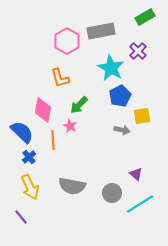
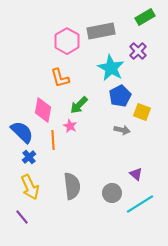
yellow square: moved 4 px up; rotated 30 degrees clockwise
gray semicircle: rotated 108 degrees counterclockwise
purple line: moved 1 px right
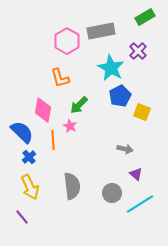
gray arrow: moved 3 px right, 19 px down
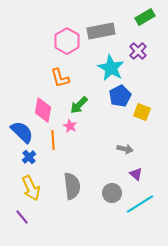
yellow arrow: moved 1 px right, 1 px down
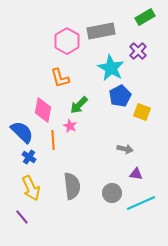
blue cross: rotated 16 degrees counterclockwise
purple triangle: rotated 32 degrees counterclockwise
cyan line: moved 1 px right, 1 px up; rotated 8 degrees clockwise
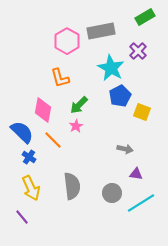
pink star: moved 6 px right; rotated 16 degrees clockwise
orange line: rotated 42 degrees counterclockwise
cyan line: rotated 8 degrees counterclockwise
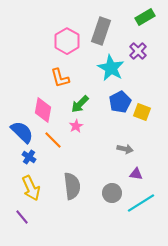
gray rectangle: rotated 60 degrees counterclockwise
blue pentagon: moved 6 px down
green arrow: moved 1 px right, 1 px up
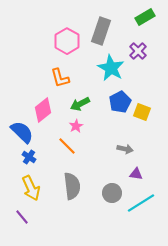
green arrow: rotated 18 degrees clockwise
pink diamond: rotated 40 degrees clockwise
orange line: moved 14 px right, 6 px down
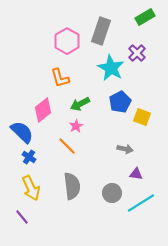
purple cross: moved 1 px left, 2 px down
yellow square: moved 5 px down
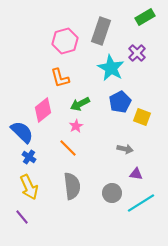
pink hexagon: moved 2 px left; rotated 15 degrees clockwise
orange line: moved 1 px right, 2 px down
yellow arrow: moved 2 px left, 1 px up
